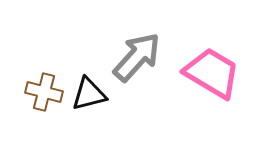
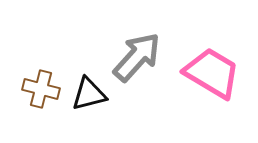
brown cross: moved 3 px left, 3 px up
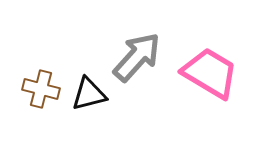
pink trapezoid: moved 2 px left
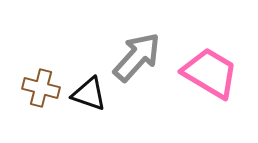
brown cross: moved 1 px up
black triangle: rotated 33 degrees clockwise
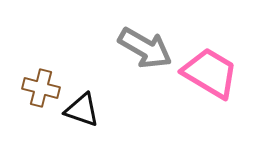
gray arrow: moved 8 px right, 9 px up; rotated 78 degrees clockwise
black triangle: moved 7 px left, 16 px down
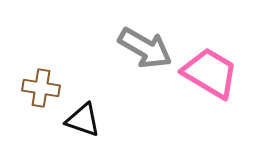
brown cross: rotated 6 degrees counterclockwise
black triangle: moved 1 px right, 10 px down
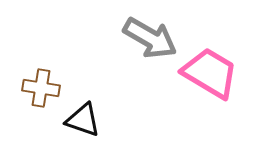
gray arrow: moved 5 px right, 10 px up
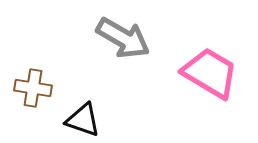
gray arrow: moved 27 px left
brown cross: moved 8 px left
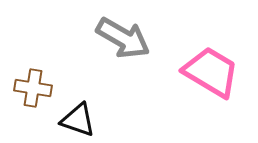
pink trapezoid: moved 1 px right, 1 px up
black triangle: moved 5 px left
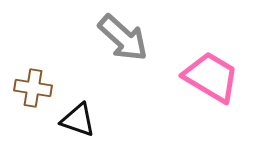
gray arrow: rotated 12 degrees clockwise
pink trapezoid: moved 5 px down
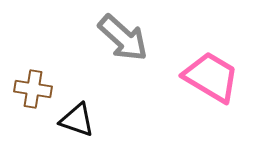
brown cross: moved 1 px down
black triangle: moved 1 px left
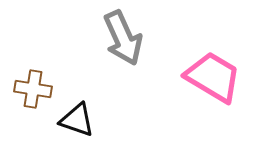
gray arrow: rotated 24 degrees clockwise
pink trapezoid: moved 2 px right
